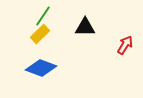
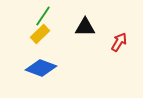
red arrow: moved 6 px left, 3 px up
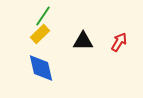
black triangle: moved 2 px left, 14 px down
blue diamond: rotated 56 degrees clockwise
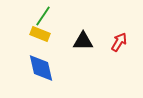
yellow rectangle: rotated 66 degrees clockwise
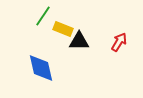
yellow rectangle: moved 23 px right, 5 px up
black triangle: moved 4 px left
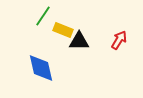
yellow rectangle: moved 1 px down
red arrow: moved 2 px up
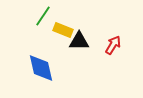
red arrow: moved 6 px left, 5 px down
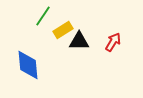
yellow rectangle: rotated 54 degrees counterclockwise
red arrow: moved 3 px up
blue diamond: moved 13 px left, 3 px up; rotated 8 degrees clockwise
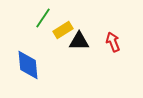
green line: moved 2 px down
red arrow: rotated 54 degrees counterclockwise
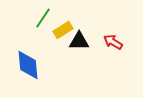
red arrow: rotated 36 degrees counterclockwise
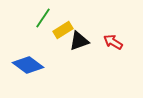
black triangle: rotated 20 degrees counterclockwise
blue diamond: rotated 48 degrees counterclockwise
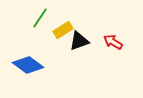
green line: moved 3 px left
